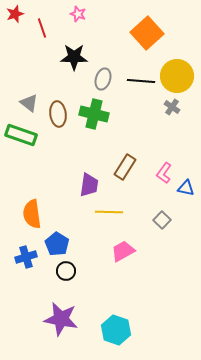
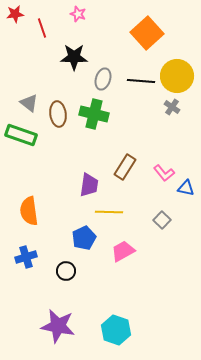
red star: rotated 12 degrees clockwise
pink L-shape: rotated 75 degrees counterclockwise
orange semicircle: moved 3 px left, 3 px up
blue pentagon: moved 27 px right, 6 px up; rotated 15 degrees clockwise
purple star: moved 3 px left, 7 px down
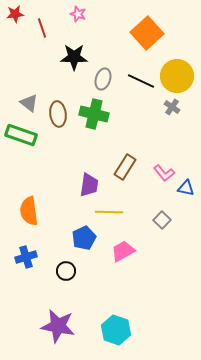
black line: rotated 20 degrees clockwise
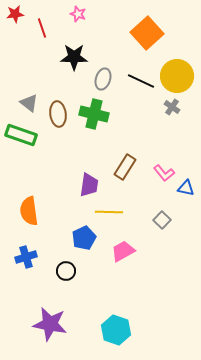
purple star: moved 8 px left, 2 px up
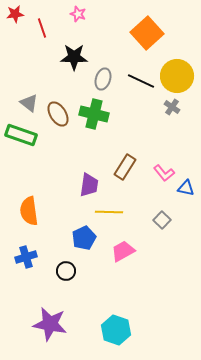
brown ellipse: rotated 25 degrees counterclockwise
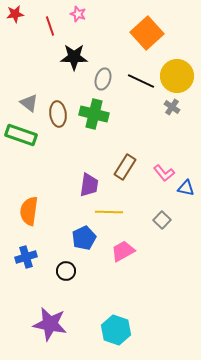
red line: moved 8 px right, 2 px up
brown ellipse: rotated 25 degrees clockwise
orange semicircle: rotated 16 degrees clockwise
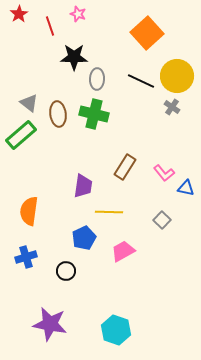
red star: moved 4 px right; rotated 24 degrees counterclockwise
gray ellipse: moved 6 px left; rotated 15 degrees counterclockwise
green rectangle: rotated 60 degrees counterclockwise
purple trapezoid: moved 6 px left, 1 px down
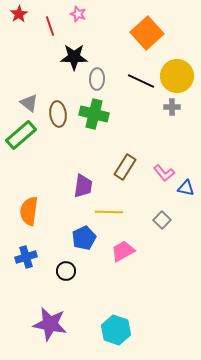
gray cross: rotated 35 degrees counterclockwise
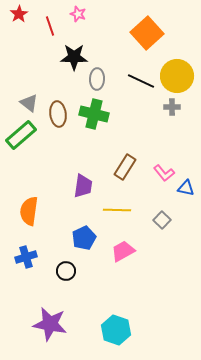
yellow line: moved 8 px right, 2 px up
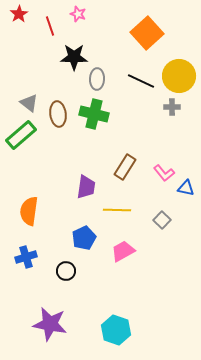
yellow circle: moved 2 px right
purple trapezoid: moved 3 px right, 1 px down
